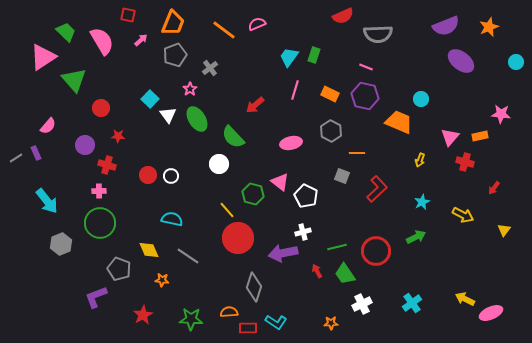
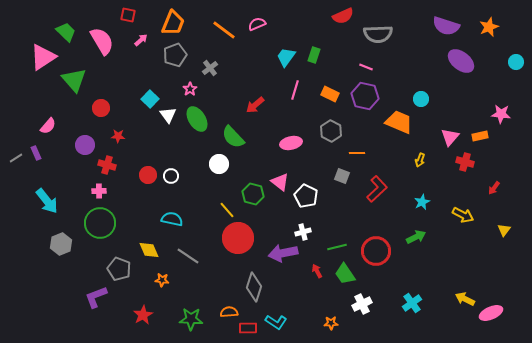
purple semicircle at (446, 26): rotated 40 degrees clockwise
cyan trapezoid at (289, 57): moved 3 px left
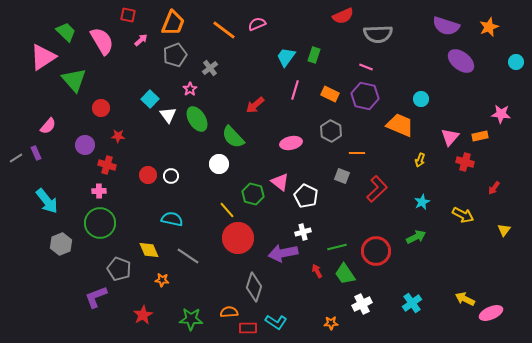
orange trapezoid at (399, 122): moved 1 px right, 3 px down
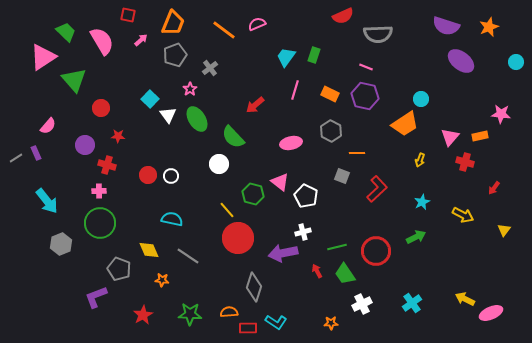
orange trapezoid at (400, 125): moved 5 px right, 1 px up; rotated 124 degrees clockwise
green star at (191, 319): moved 1 px left, 5 px up
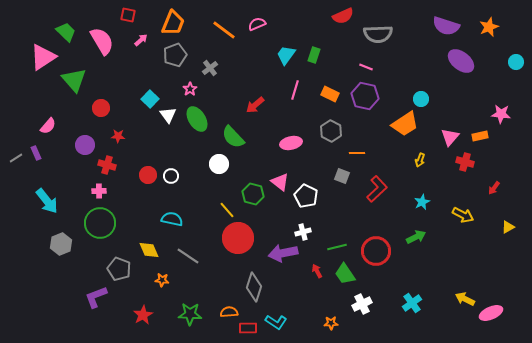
cyan trapezoid at (286, 57): moved 2 px up
yellow triangle at (504, 230): moved 4 px right, 3 px up; rotated 24 degrees clockwise
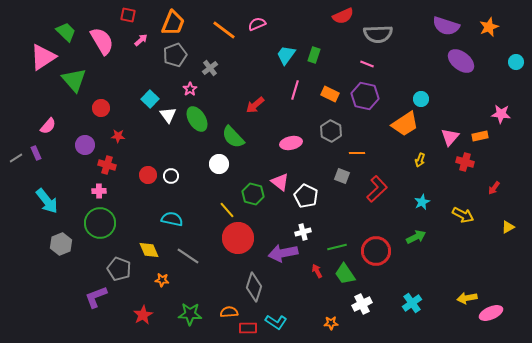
pink line at (366, 67): moved 1 px right, 3 px up
yellow arrow at (465, 299): moved 2 px right, 1 px up; rotated 36 degrees counterclockwise
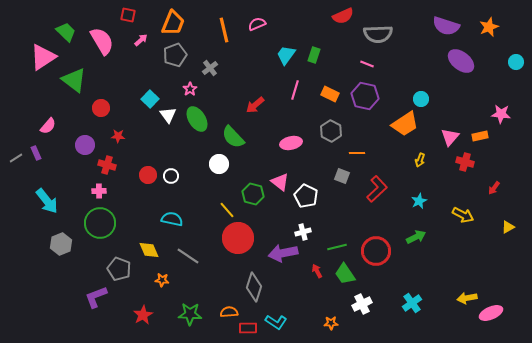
orange line at (224, 30): rotated 40 degrees clockwise
green triangle at (74, 80): rotated 12 degrees counterclockwise
cyan star at (422, 202): moved 3 px left, 1 px up
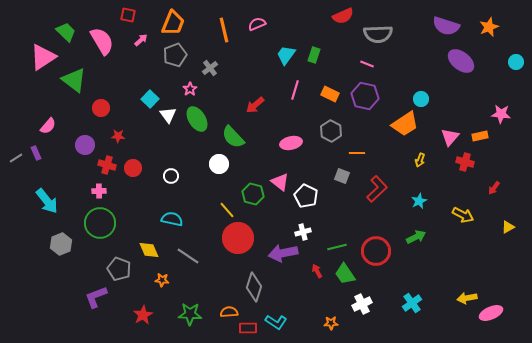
red circle at (148, 175): moved 15 px left, 7 px up
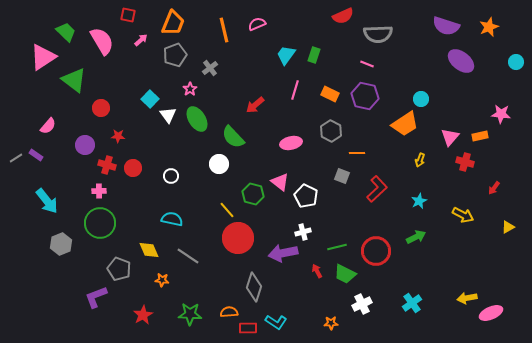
purple rectangle at (36, 153): moved 2 px down; rotated 32 degrees counterclockwise
green trapezoid at (345, 274): rotated 30 degrees counterclockwise
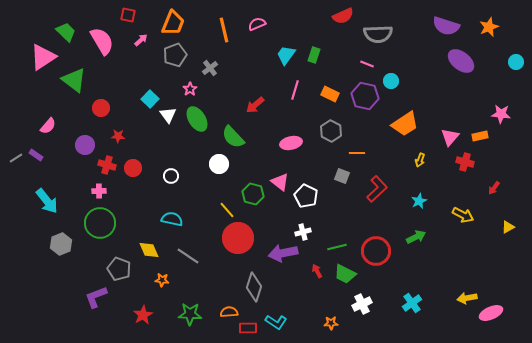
cyan circle at (421, 99): moved 30 px left, 18 px up
